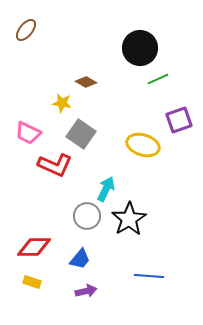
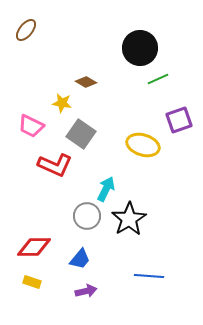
pink trapezoid: moved 3 px right, 7 px up
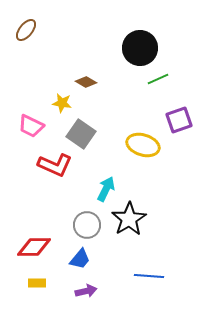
gray circle: moved 9 px down
yellow rectangle: moved 5 px right, 1 px down; rotated 18 degrees counterclockwise
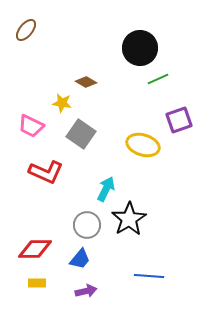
red L-shape: moved 9 px left, 7 px down
red diamond: moved 1 px right, 2 px down
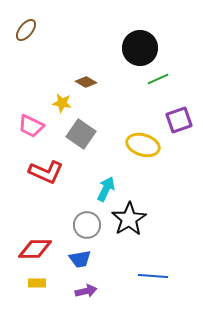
blue trapezoid: rotated 40 degrees clockwise
blue line: moved 4 px right
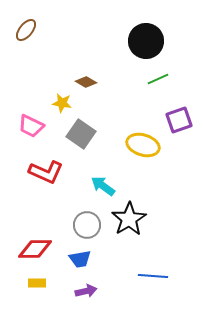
black circle: moved 6 px right, 7 px up
cyan arrow: moved 3 px left, 3 px up; rotated 80 degrees counterclockwise
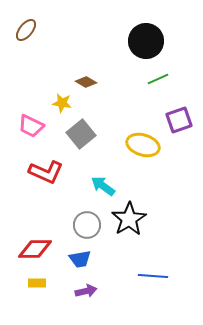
gray square: rotated 16 degrees clockwise
